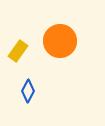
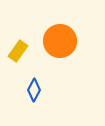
blue diamond: moved 6 px right, 1 px up
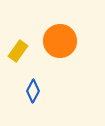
blue diamond: moved 1 px left, 1 px down
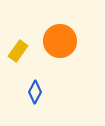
blue diamond: moved 2 px right, 1 px down
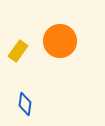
blue diamond: moved 10 px left, 12 px down; rotated 20 degrees counterclockwise
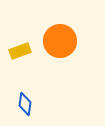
yellow rectangle: moved 2 px right; rotated 35 degrees clockwise
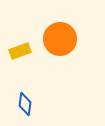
orange circle: moved 2 px up
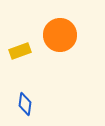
orange circle: moved 4 px up
